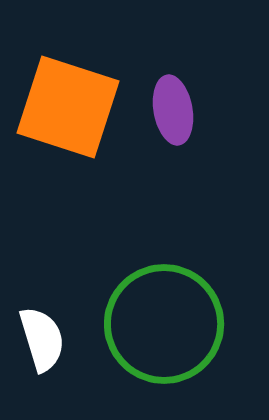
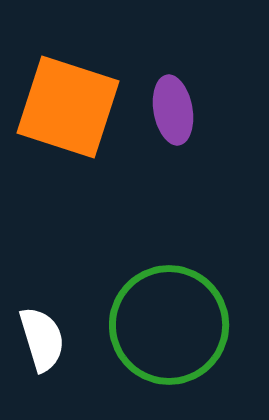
green circle: moved 5 px right, 1 px down
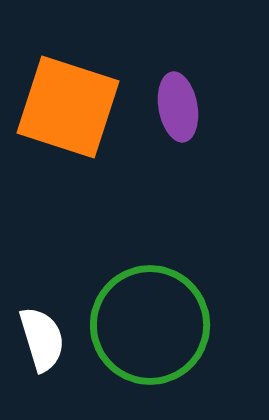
purple ellipse: moved 5 px right, 3 px up
green circle: moved 19 px left
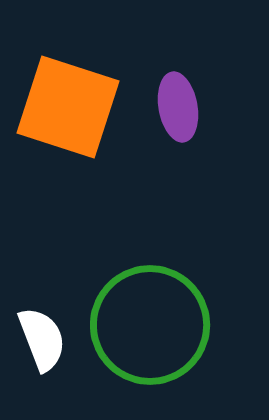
white semicircle: rotated 4 degrees counterclockwise
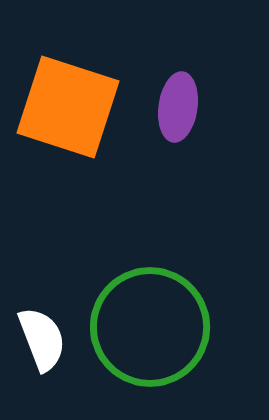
purple ellipse: rotated 18 degrees clockwise
green circle: moved 2 px down
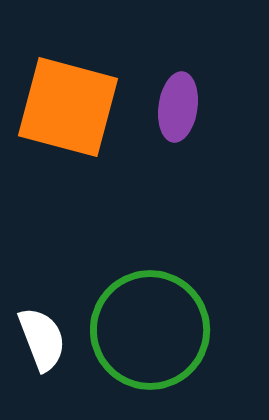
orange square: rotated 3 degrees counterclockwise
green circle: moved 3 px down
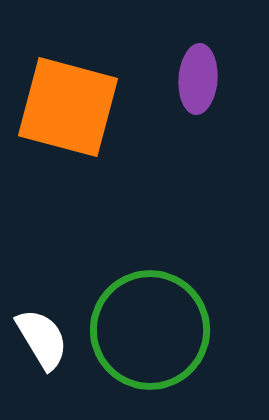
purple ellipse: moved 20 px right, 28 px up; rotated 4 degrees counterclockwise
white semicircle: rotated 10 degrees counterclockwise
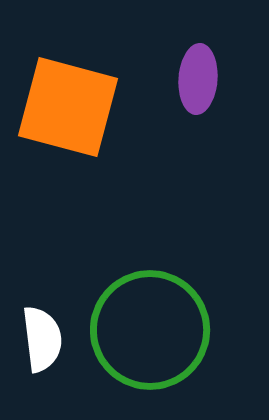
white semicircle: rotated 24 degrees clockwise
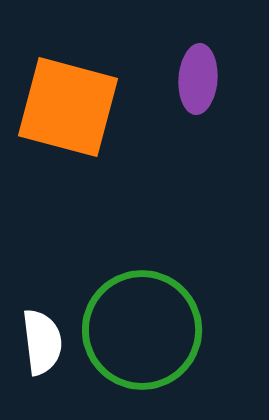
green circle: moved 8 px left
white semicircle: moved 3 px down
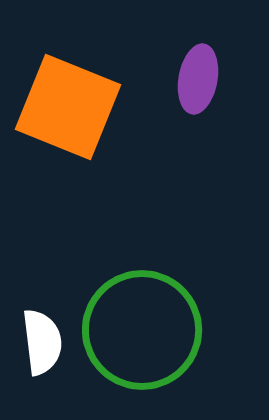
purple ellipse: rotated 6 degrees clockwise
orange square: rotated 7 degrees clockwise
